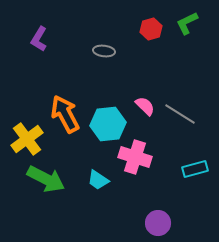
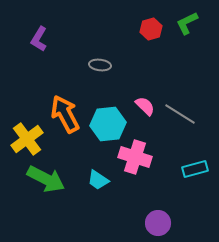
gray ellipse: moved 4 px left, 14 px down
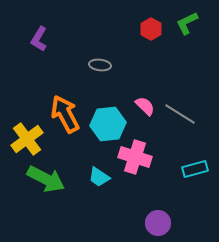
red hexagon: rotated 15 degrees counterclockwise
cyan trapezoid: moved 1 px right, 3 px up
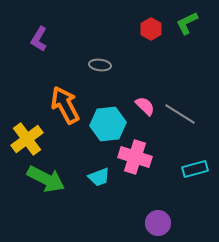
orange arrow: moved 9 px up
cyan trapezoid: rotated 55 degrees counterclockwise
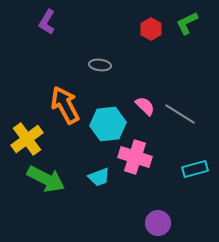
purple L-shape: moved 8 px right, 17 px up
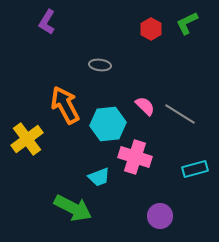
green arrow: moved 27 px right, 29 px down
purple circle: moved 2 px right, 7 px up
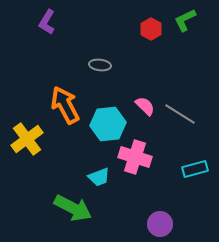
green L-shape: moved 2 px left, 3 px up
purple circle: moved 8 px down
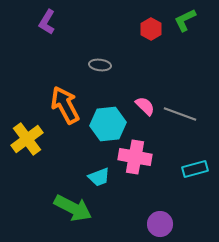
gray line: rotated 12 degrees counterclockwise
pink cross: rotated 8 degrees counterclockwise
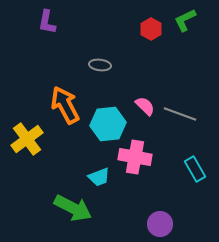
purple L-shape: rotated 20 degrees counterclockwise
cyan rectangle: rotated 75 degrees clockwise
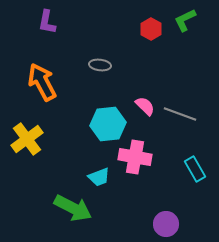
orange arrow: moved 23 px left, 23 px up
purple circle: moved 6 px right
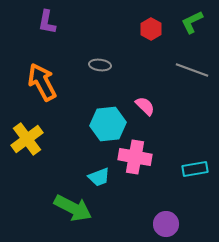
green L-shape: moved 7 px right, 2 px down
gray line: moved 12 px right, 44 px up
cyan rectangle: rotated 70 degrees counterclockwise
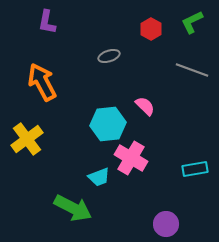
gray ellipse: moved 9 px right, 9 px up; rotated 25 degrees counterclockwise
pink cross: moved 4 px left, 1 px down; rotated 20 degrees clockwise
